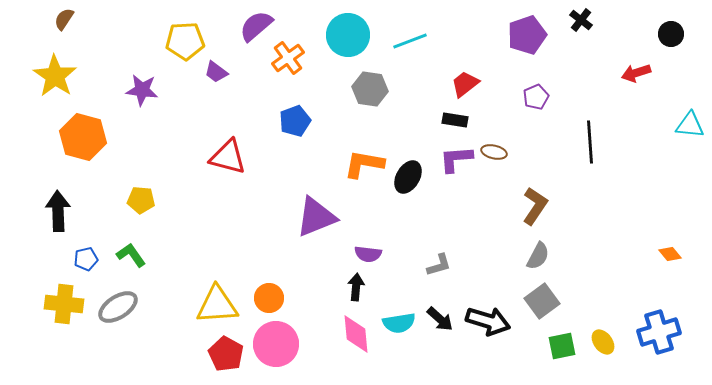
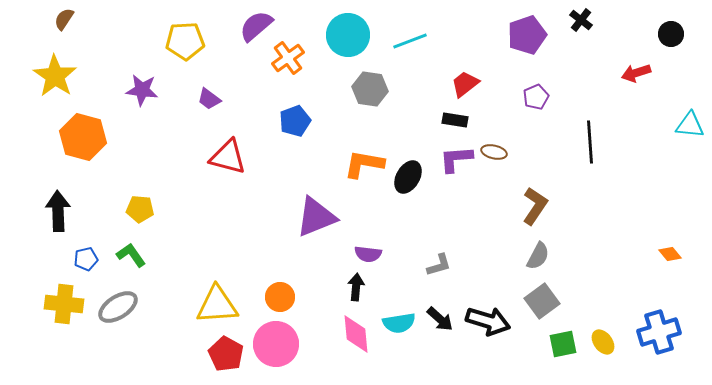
purple trapezoid at (216, 72): moved 7 px left, 27 px down
yellow pentagon at (141, 200): moved 1 px left, 9 px down
orange circle at (269, 298): moved 11 px right, 1 px up
green square at (562, 346): moved 1 px right, 2 px up
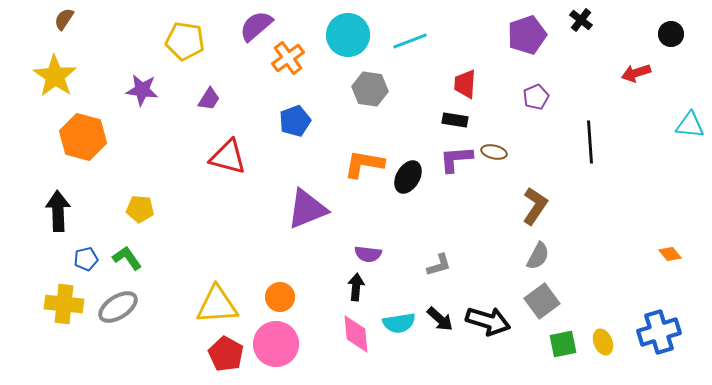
yellow pentagon at (185, 41): rotated 12 degrees clockwise
red trapezoid at (465, 84): rotated 48 degrees counterclockwise
purple trapezoid at (209, 99): rotated 95 degrees counterclockwise
purple triangle at (316, 217): moved 9 px left, 8 px up
green L-shape at (131, 255): moved 4 px left, 3 px down
yellow ellipse at (603, 342): rotated 15 degrees clockwise
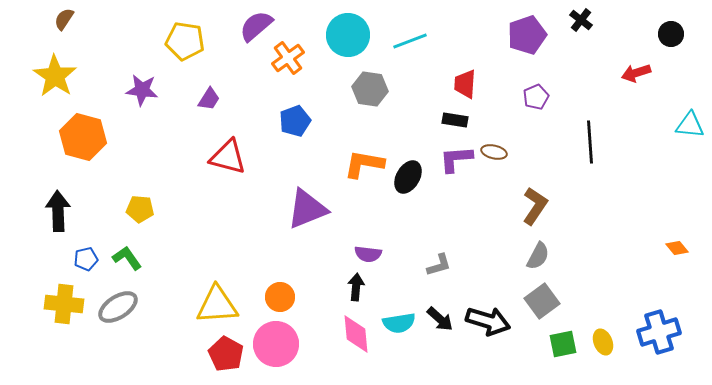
orange diamond at (670, 254): moved 7 px right, 6 px up
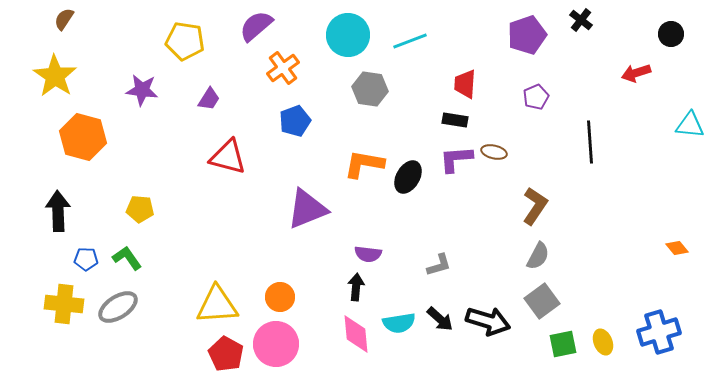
orange cross at (288, 58): moved 5 px left, 10 px down
blue pentagon at (86, 259): rotated 15 degrees clockwise
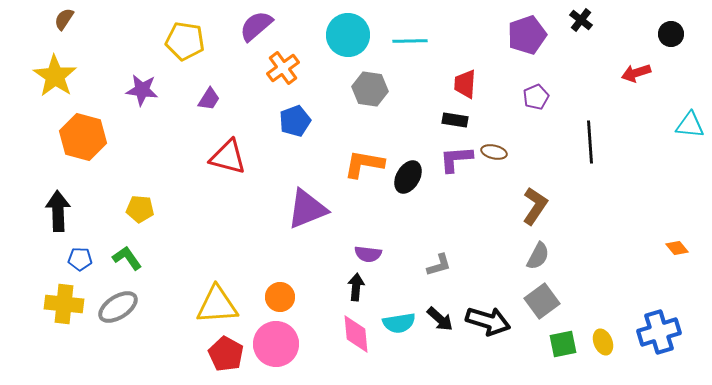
cyan line at (410, 41): rotated 20 degrees clockwise
blue pentagon at (86, 259): moved 6 px left
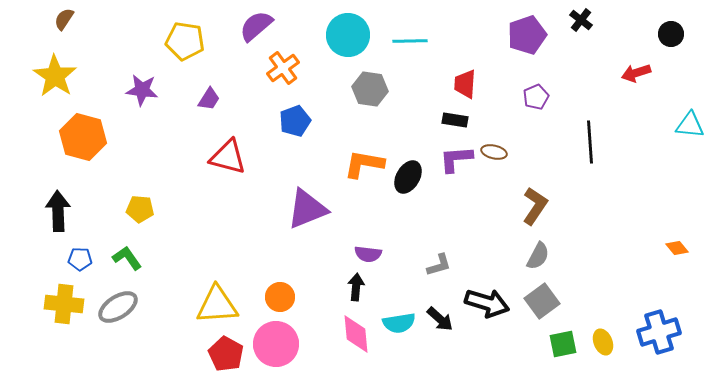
black arrow at (488, 321): moved 1 px left, 18 px up
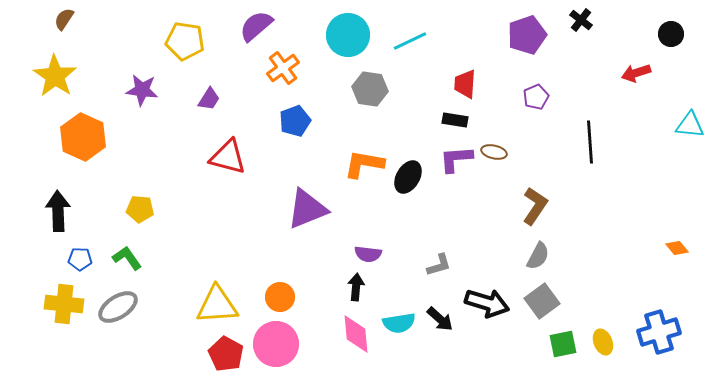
cyan line at (410, 41): rotated 24 degrees counterclockwise
orange hexagon at (83, 137): rotated 9 degrees clockwise
